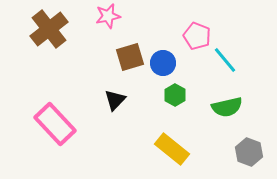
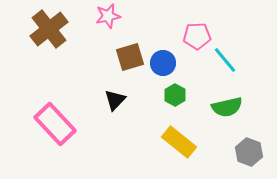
pink pentagon: rotated 24 degrees counterclockwise
yellow rectangle: moved 7 px right, 7 px up
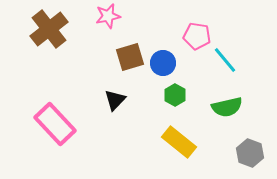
pink pentagon: rotated 12 degrees clockwise
gray hexagon: moved 1 px right, 1 px down
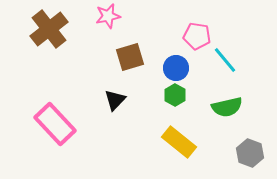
blue circle: moved 13 px right, 5 px down
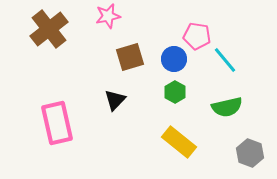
blue circle: moved 2 px left, 9 px up
green hexagon: moved 3 px up
pink rectangle: moved 2 px right, 1 px up; rotated 30 degrees clockwise
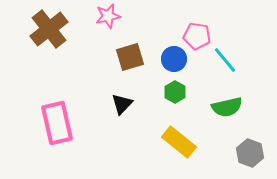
black triangle: moved 7 px right, 4 px down
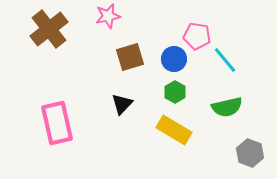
yellow rectangle: moved 5 px left, 12 px up; rotated 8 degrees counterclockwise
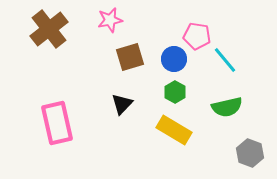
pink star: moved 2 px right, 4 px down
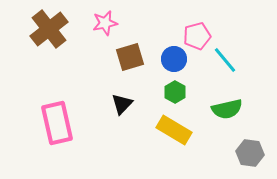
pink star: moved 5 px left, 3 px down
pink pentagon: rotated 24 degrees counterclockwise
green semicircle: moved 2 px down
gray hexagon: rotated 12 degrees counterclockwise
